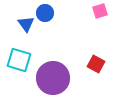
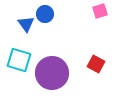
blue circle: moved 1 px down
purple circle: moved 1 px left, 5 px up
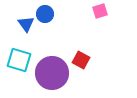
red square: moved 15 px left, 4 px up
